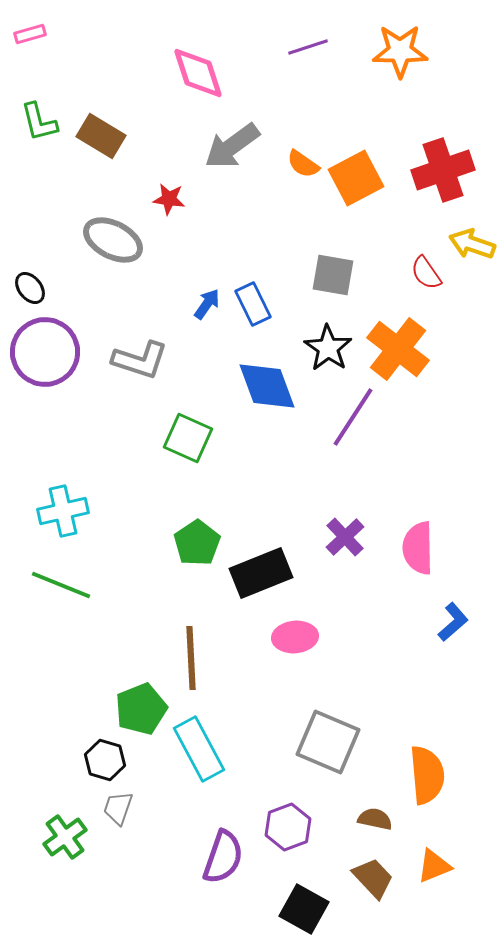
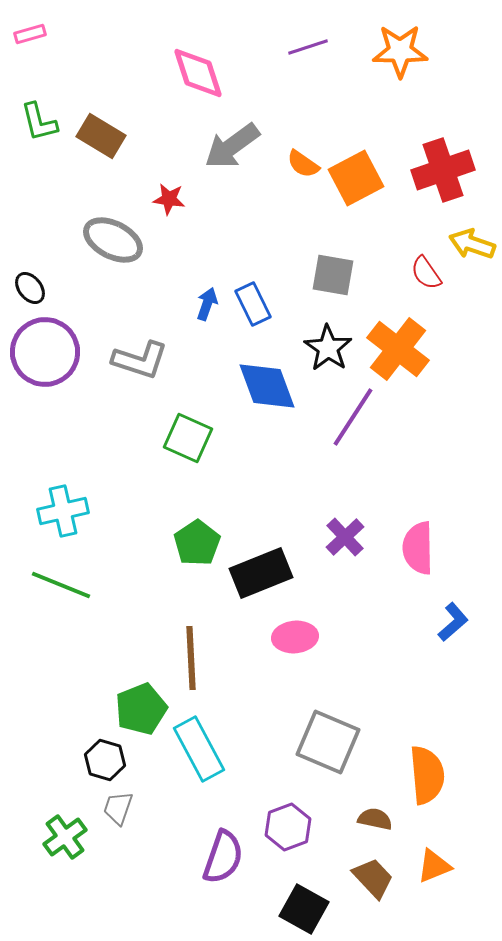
blue arrow at (207, 304): rotated 16 degrees counterclockwise
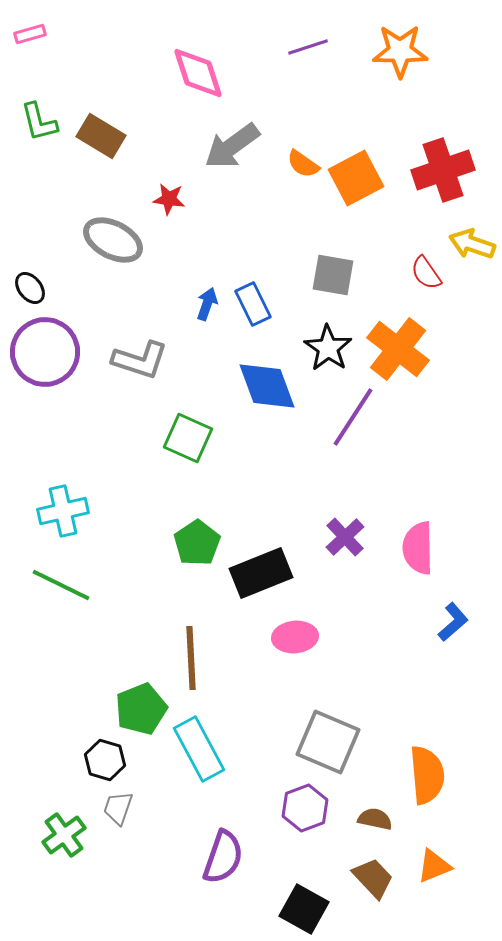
green line at (61, 585): rotated 4 degrees clockwise
purple hexagon at (288, 827): moved 17 px right, 19 px up
green cross at (65, 837): moved 1 px left, 2 px up
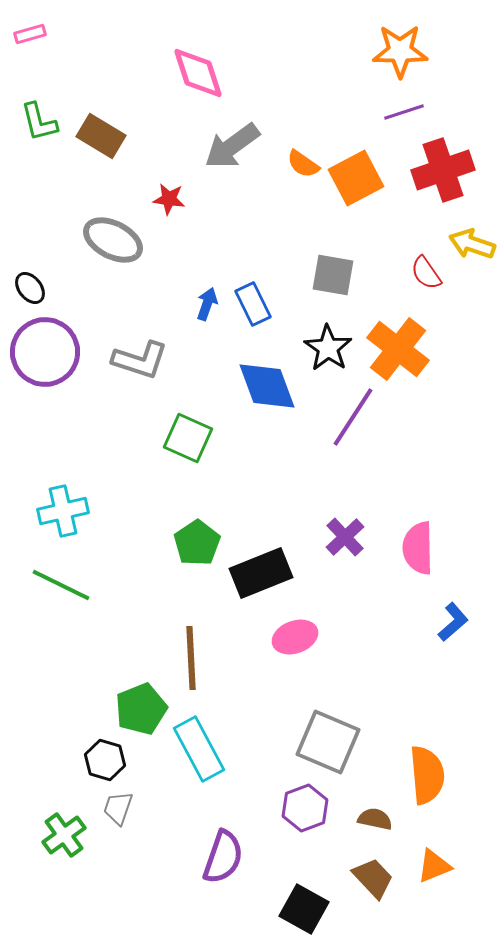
purple line at (308, 47): moved 96 px right, 65 px down
pink ellipse at (295, 637): rotated 15 degrees counterclockwise
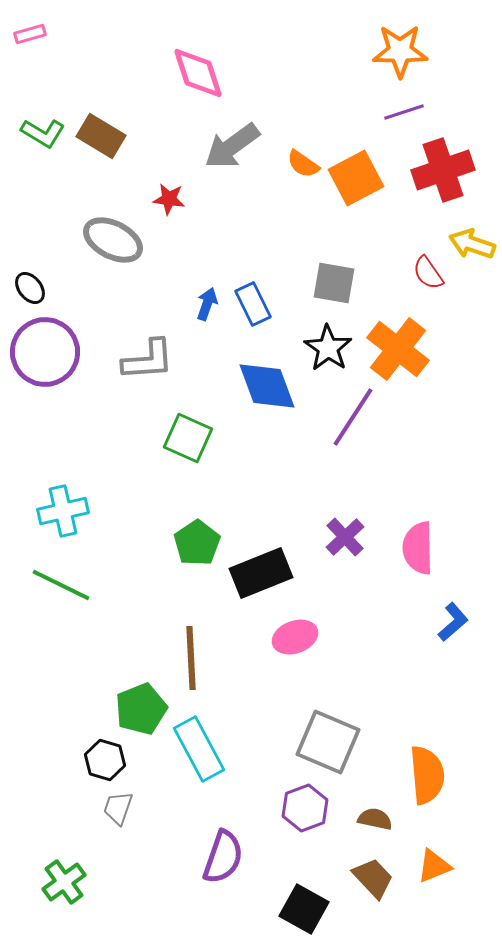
green L-shape at (39, 122): moved 4 px right, 11 px down; rotated 45 degrees counterclockwise
red semicircle at (426, 273): moved 2 px right
gray square at (333, 275): moved 1 px right, 8 px down
gray L-shape at (140, 360): moved 8 px right; rotated 22 degrees counterclockwise
green cross at (64, 835): moved 47 px down
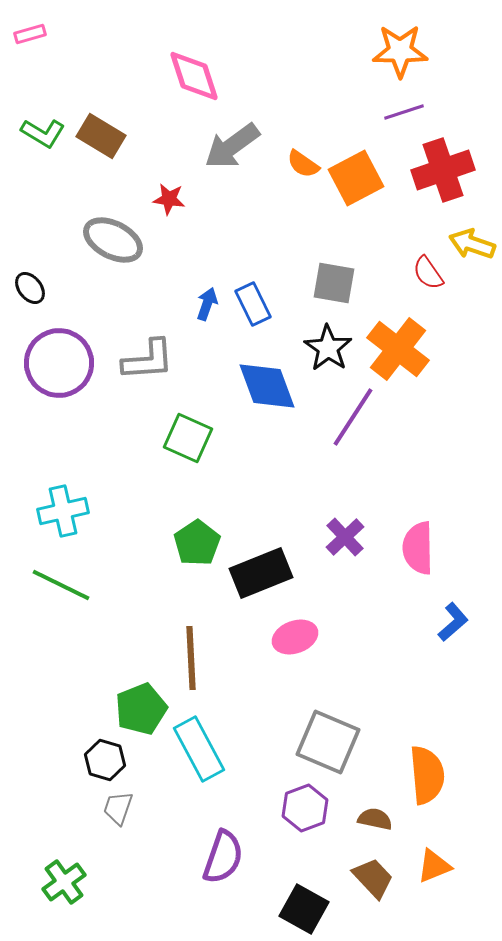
pink diamond at (198, 73): moved 4 px left, 3 px down
purple circle at (45, 352): moved 14 px right, 11 px down
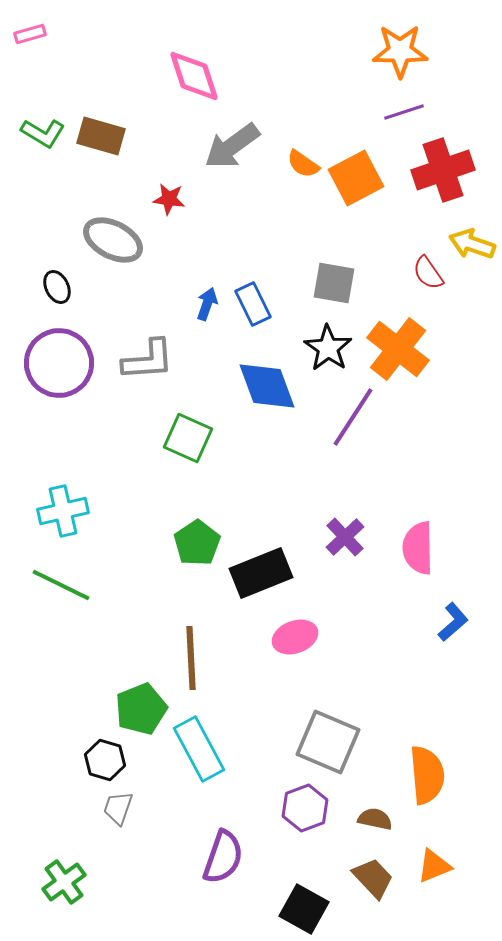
brown rectangle at (101, 136): rotated 15 degrees counterclockwise
black ellipse at (30, 288): moved 27 px right, 1 px up; rotated 12 degrees clockwise
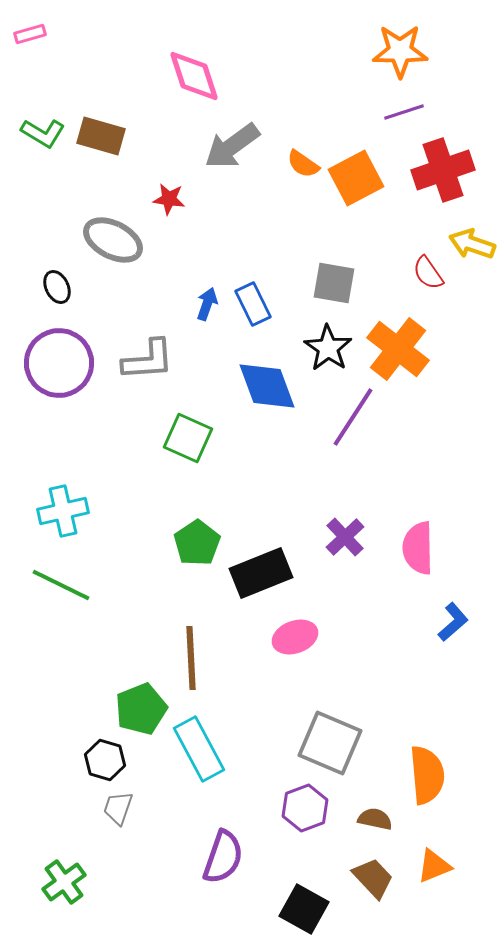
gray square at (328, 742): moved 2 px right, 1 px down
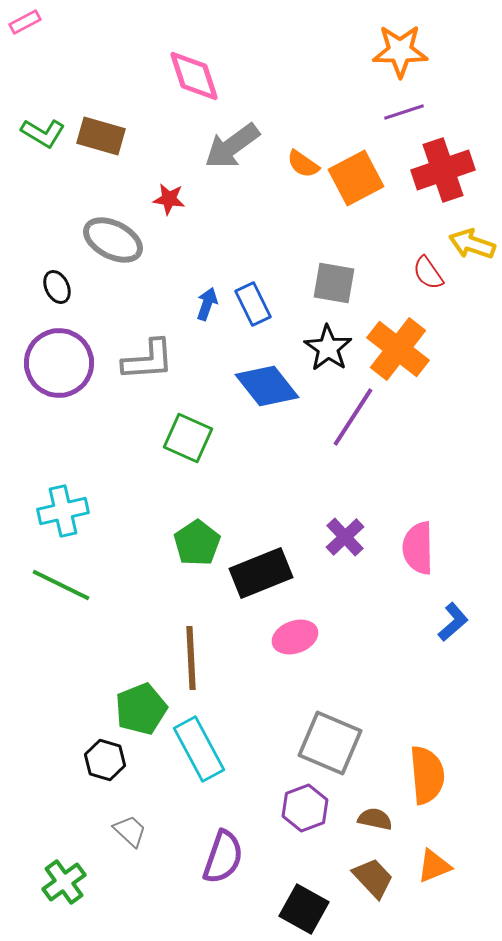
pink rectangle at (30, 34): moved 5 px left, 12 px up; rotated 12 degrees counterclockwise
blue diamond at (267, 386): rotated 18 degrees counterclockwise
gray trapezoid at (118, 808): moved 12 px right, 23 px down; rotated 114 degrees clockwise
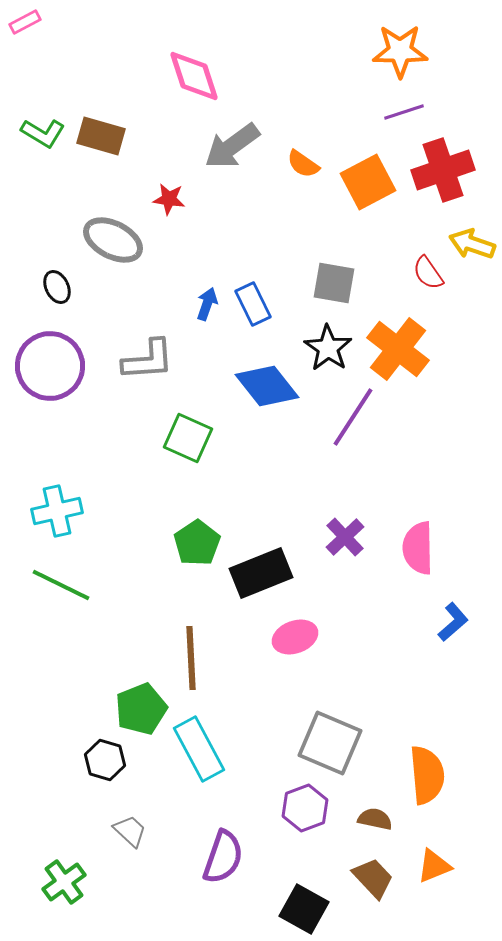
orange square at (356, 178): moved 12 px right, 4 px down
purple circle at (59, 363): moved 9 px left, 3 px down
cyan cross at (63, 511): moved 6 px left
